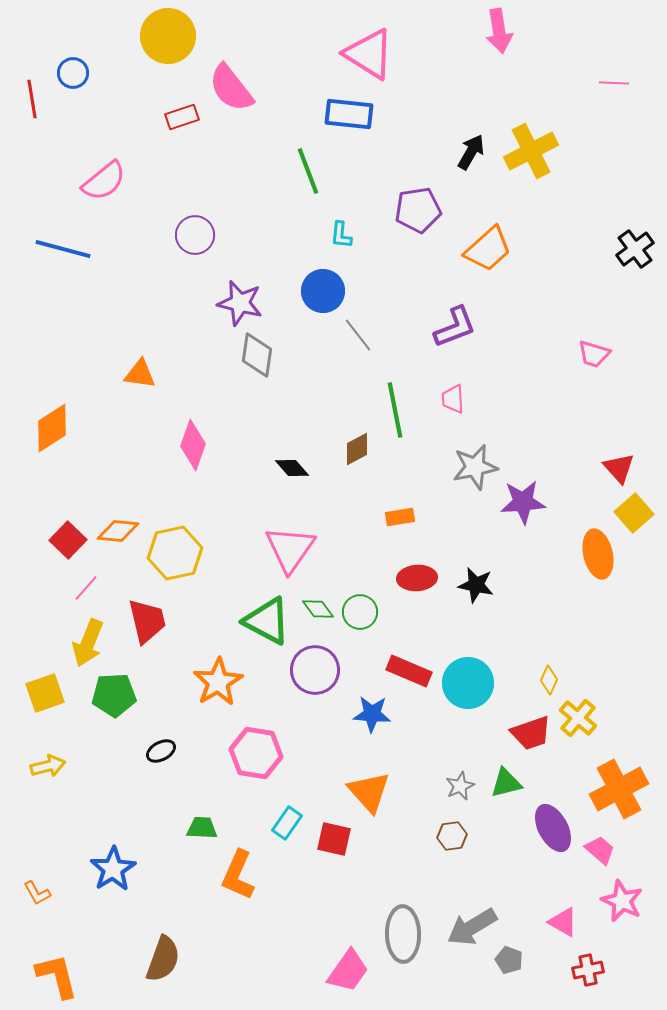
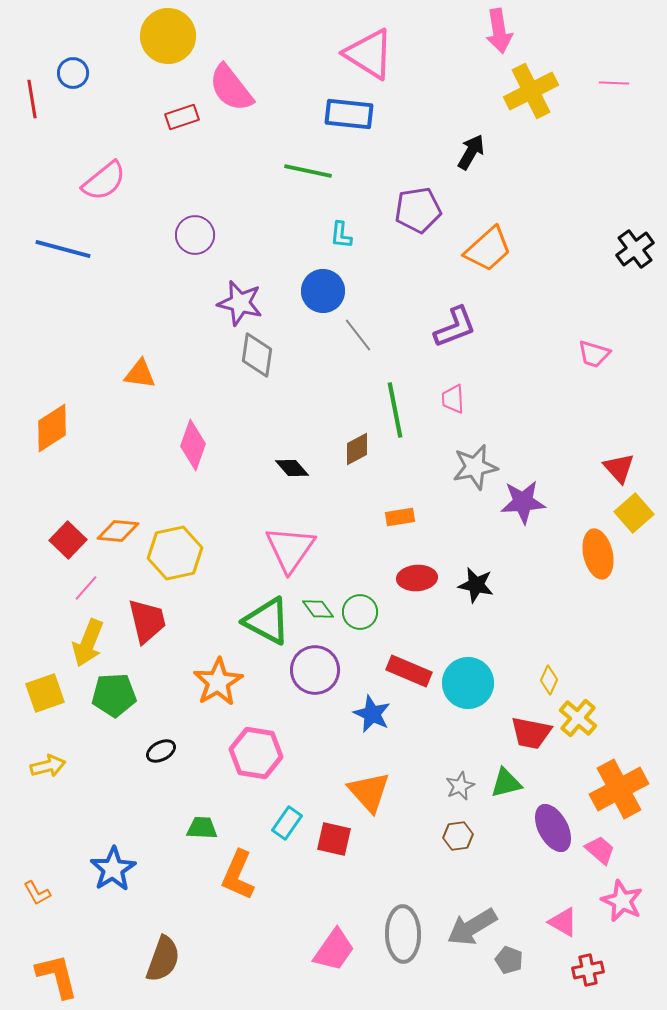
yellow cross at (531, 151): moved 60 px up
green line at (308, 171): rotated 57 degrees counterclockwise
blue star at (372, 714): rotated 21 degrees clockwise
red trapezoid at (531, 733): rotated 30 degrees clockwise
brown hexagon at (452, 836): moved 6 px right
pink trapezoid at (348, 971): moved 14 px left, 21 px up
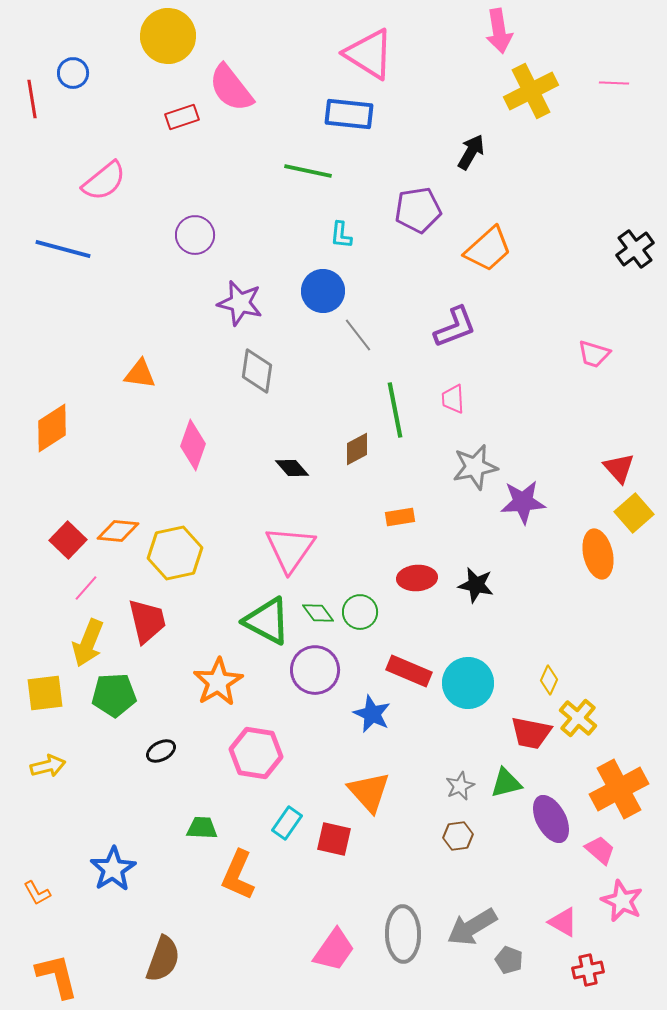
gray diamond at (257, 355): moved 16 px down
green diamond at (318, 609): moved 4 px down
yellow square at (45, 693): rotated 12 degrees clockwise
purple ellipse at (553, 828): moved 2 px left, 9 px up
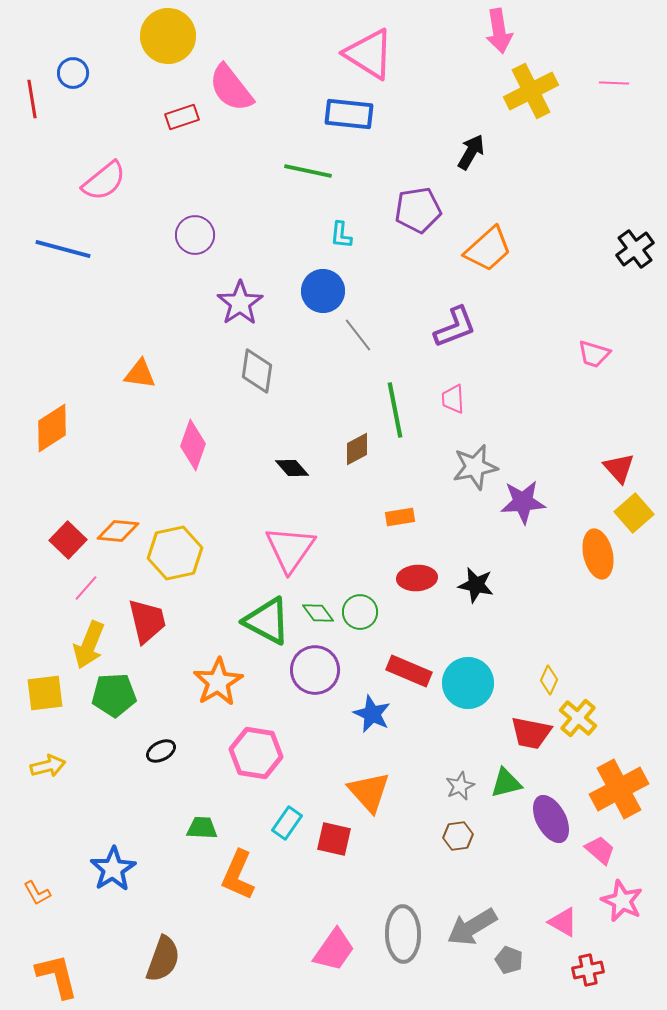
purple star at (240, 303): rotated 24 degrees clockwise
yellow arrow at (88, 643): moved 1 px right, 2 px down
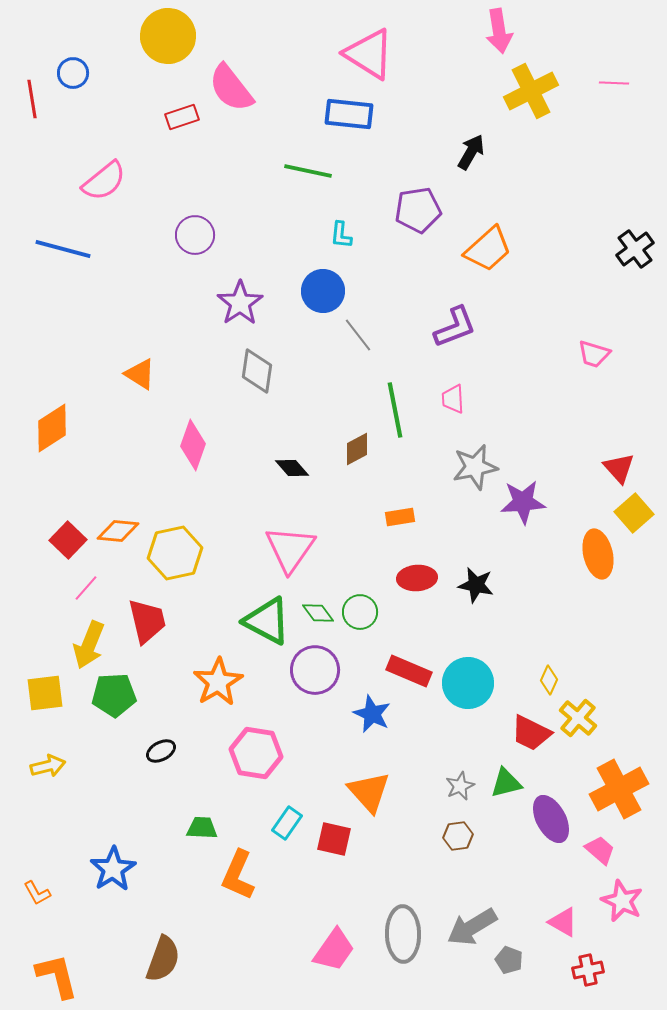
orange triangle at (140, 374): rotated 24 degrees clockwise
red trapezoid at (531, 733): rotated 15 degrees clockwise
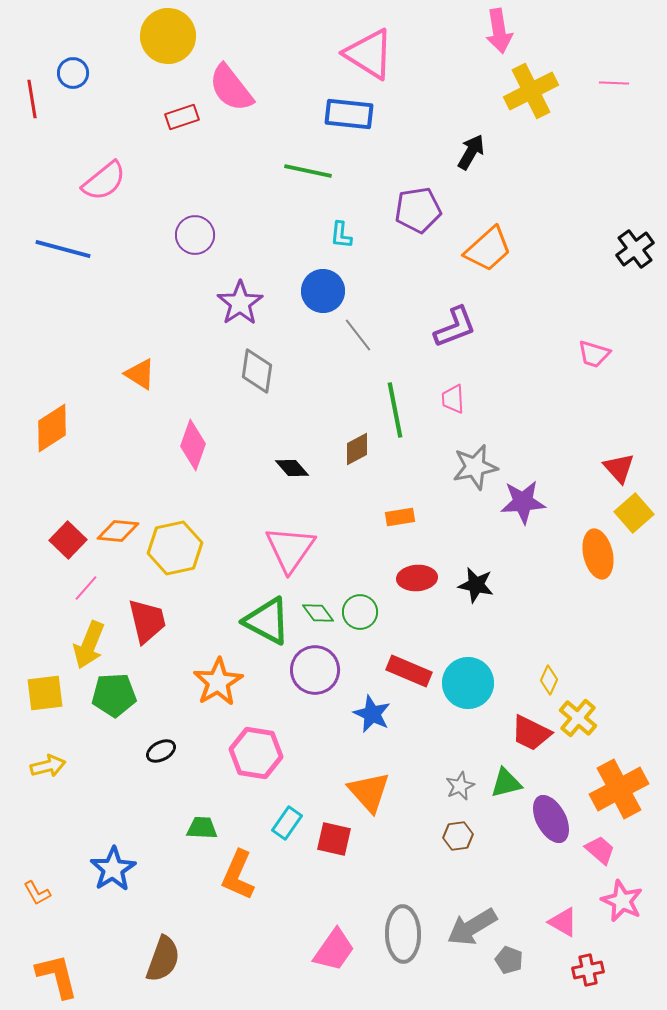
yellow hexagon at (175, 553): moved 5 px up
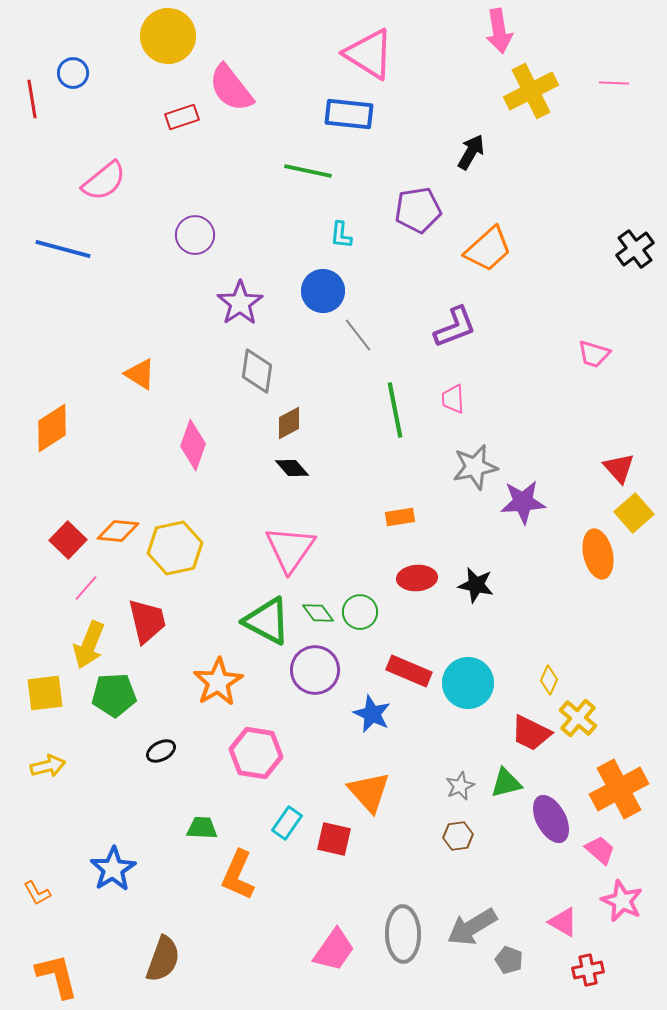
brown diamond at (357, 449): moved 68 px left, 26 px up
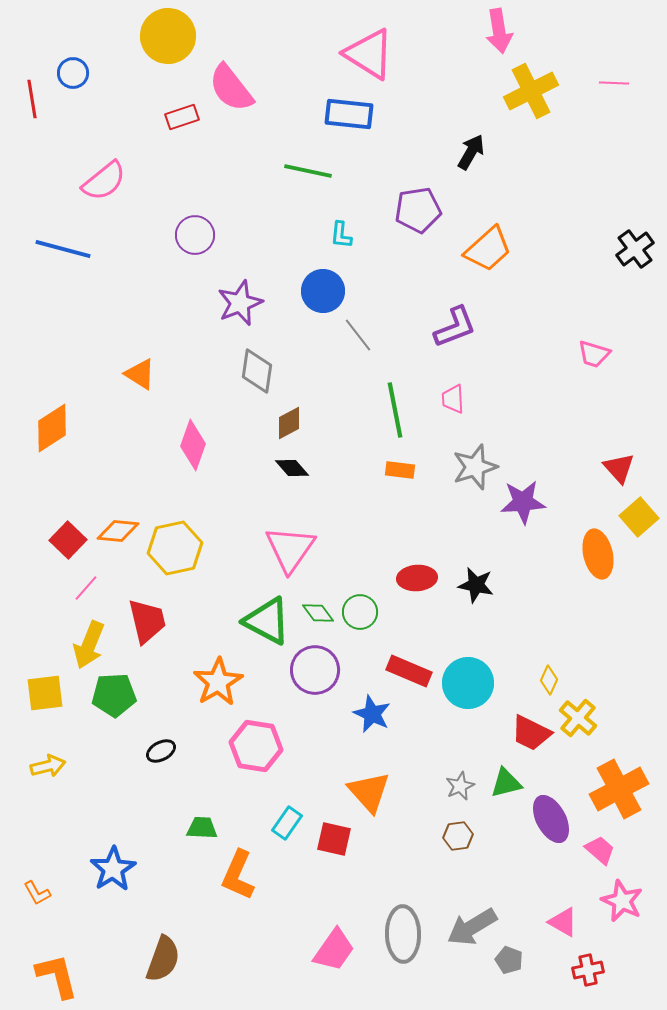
purple star at (240, 303): rotated 12 degrees clockwise
gray star at (475, 467): rotated 6 degrees counterclockwise
yellow square at (634, 513): moved 5 px right, 4 px down
orange rectangle at (400, 517): moved 47 px up; rotated 16 degrees clockwise
pink hexagon at (256, 753): moved 7 px up
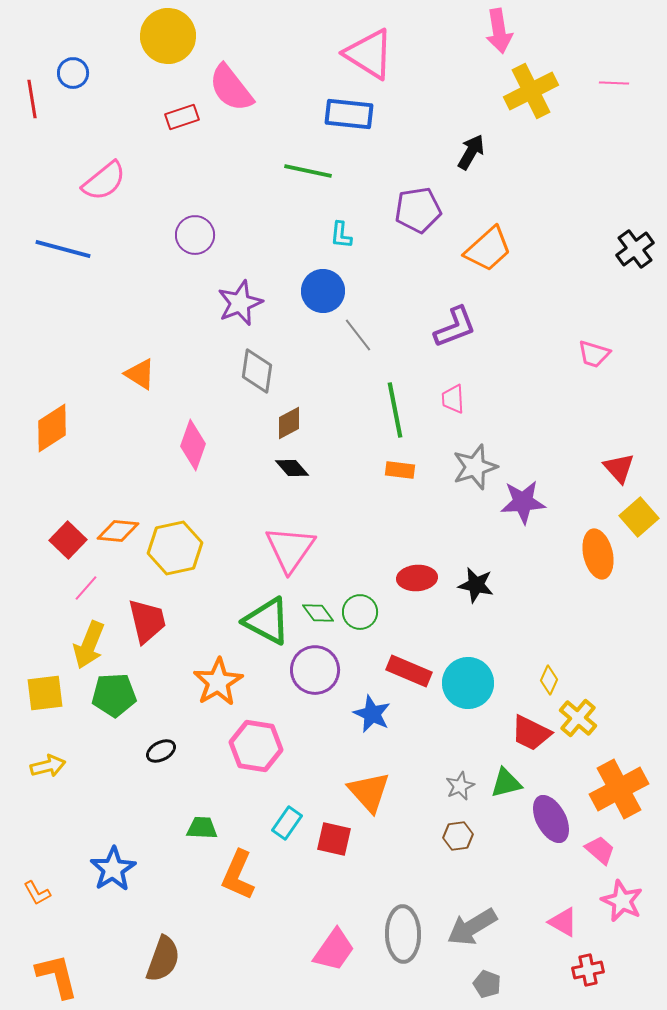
gray pentagon at (509, 960): moved 22 px left, 24 px down
